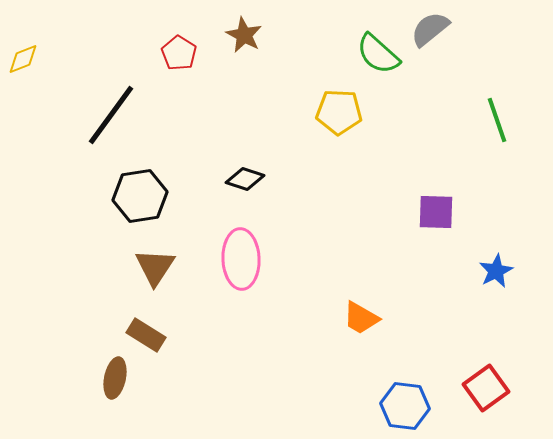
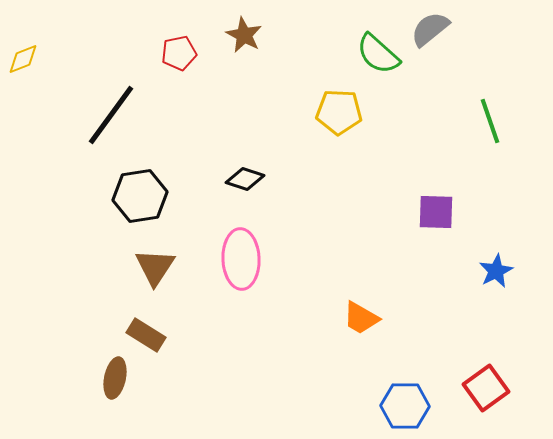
red pentagon: rotated 28 degrees clockwise
green line: moved 7 px left, 1 px down
blue hexagon: rotated 6 degrees counterclockwise
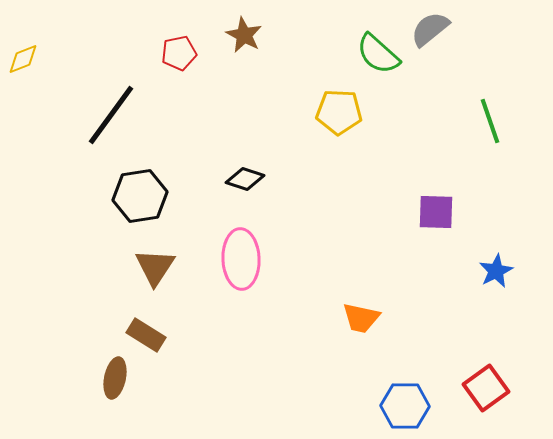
orange trapezoid: rotated 18 degrees counterclockwise
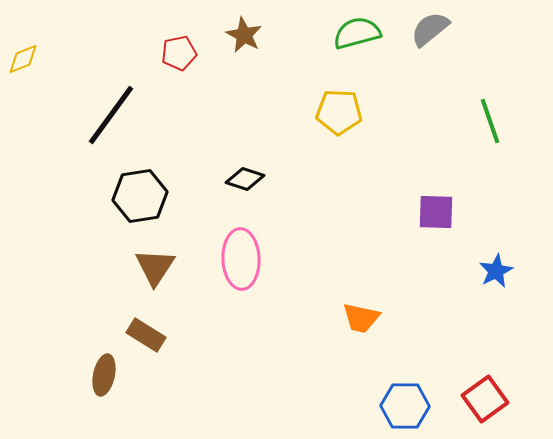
green semicircle: moved 21 px left, 21 px up; rotated 123 degrees clockwise
brown ellipse: moved 11 px left, 3 px up
red square: moved 1 px left, 11 px down
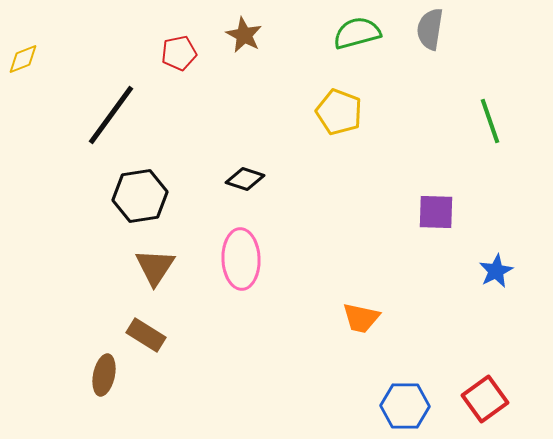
gray semicircle: rotated 42 degrees counterclockwise
yellow pentagon: rotated 18 degrees clockwise
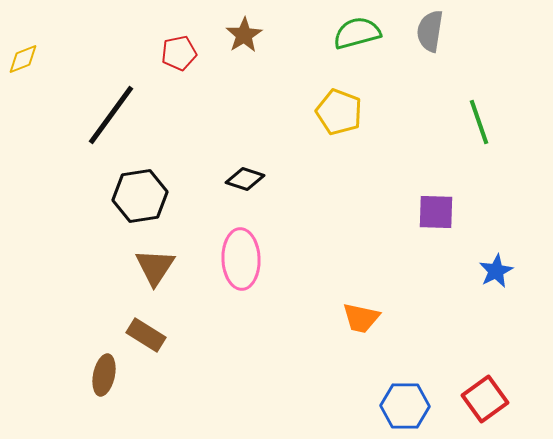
gray semicircle: moved 2 px down
brown star: rotated 12 degrees clockwise
green line: moved 11 px left, 1 px down
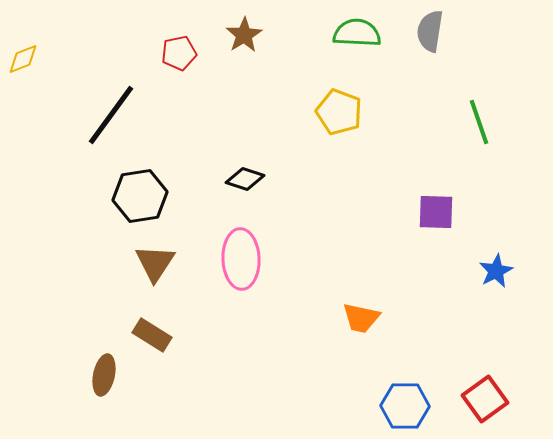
green semicircle: rotated 18 degrees clockwise
brown triangle: moved 4 px up
brown rectangle: moved 6 px right
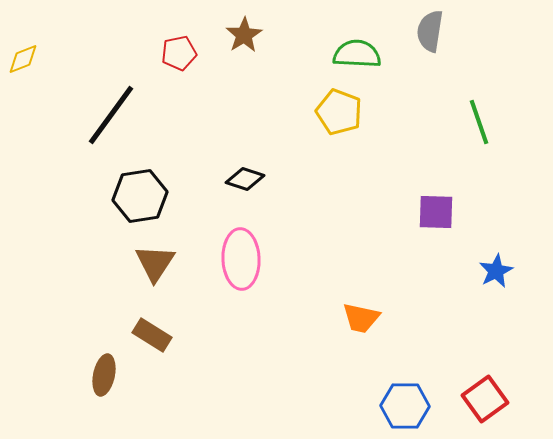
green semicircle: moved 21 px down
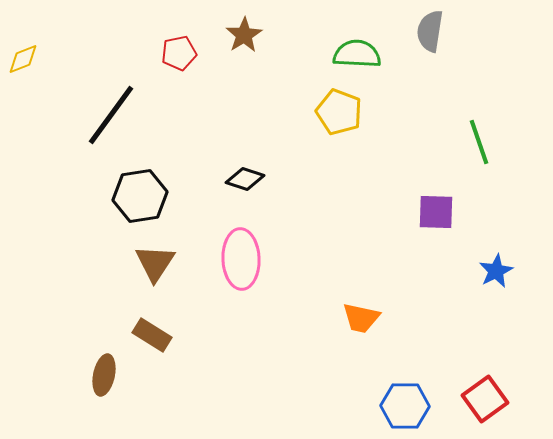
green line: moved 20 px down
